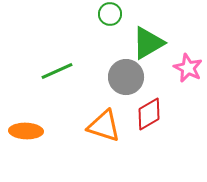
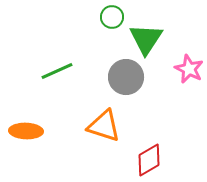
green circle: moved 2 px right, 3 px down
green triangle: moved 2 px left, 4 px up; rotated 27 degrees counterclockwise
pink star: moved 1 px right, 1 px down
red diamond: moved 46 px down
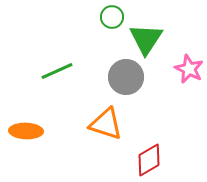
orange triangle: moved 2 px right, 2 px up
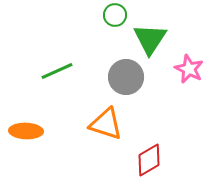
green circle: moved 3 px right, 2 px up
green triangle: moved 4 px right
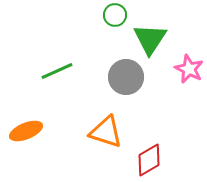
orange triangle: moved 8 px down
orange ellipse: rotated 24 degrees counterclockwise
